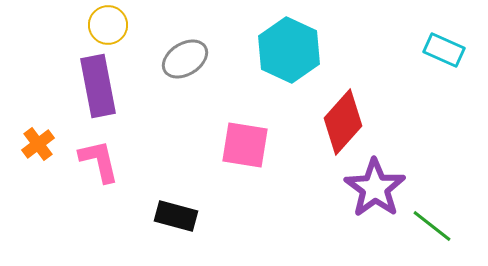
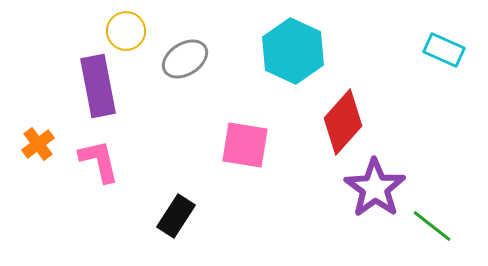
yellow circle: moved 18 px right, 6 px down
cyan hexagon: moved 4 px right, 1 px down
black rectangle: rotated 72 degrees counterclockwise
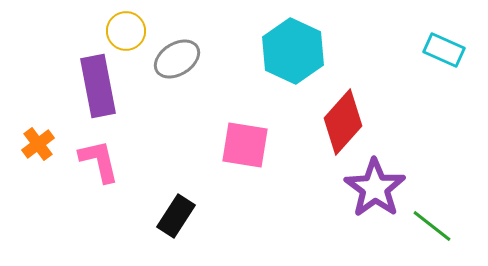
gray ellipse: moved 8 px left
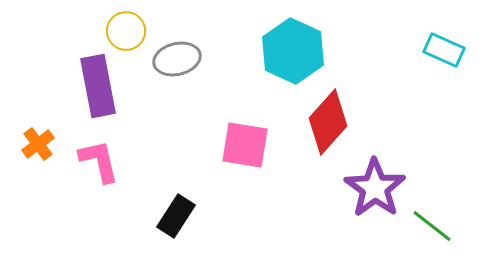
gray ellipse: rotated 18 degrees clockwise
red diamond: moved 15 px left
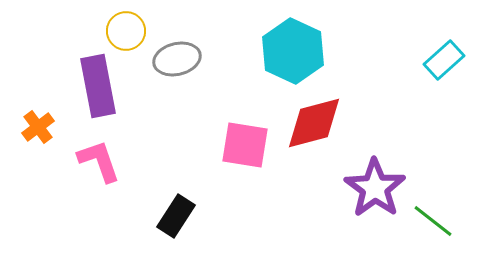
cyan rectangle: moved 10 px down; rotated 66 degrees counterclockwise
red diamond: moved 14 px left, 1 px down; rotated 34 degrees clockwise
orange cross: moved 17 px up
pink L-shape: rotated 6 degrees counterclockwise
green line: moved 1 px right, 5 px up
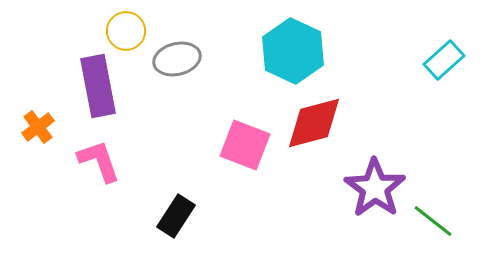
pink square: rotated 12 degrees clockwise
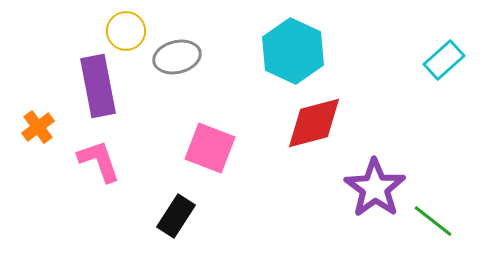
gray ellipse: moved 2 px up
pink square: moved 35 px left, 3 px down
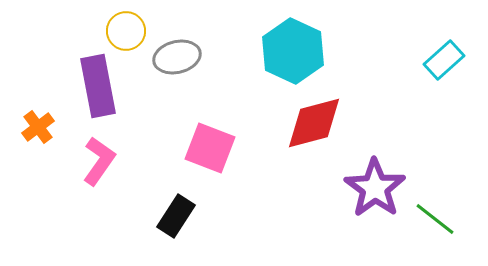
pink L-shape: rotated 54 degrees clockwise
green line: moved 2 px right, 2 px up
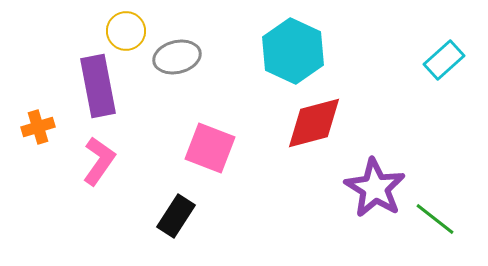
orange cross: rotated 20 degrees clockwise
purple star: rotated 4 degrees counterclockwise
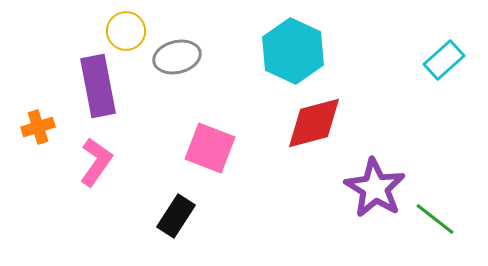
pink L-shape: moved 3 px left, 1 px down
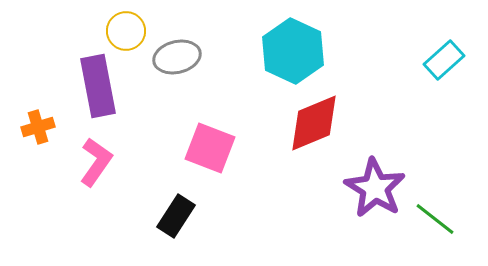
red diamond: rotated 8 degrees counterclockwise
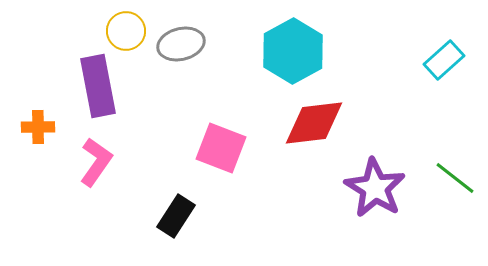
cyan hexagon: rotated 6 degrees clockwise
gray ellipse: moved 4 px right, 13 px up
red diamond: rotated 16 degrees clockwise
orange cross: rotated 16 degrees clockwise
pink square: moved 11 px right
green line: moved 20 px right, 41 px up
